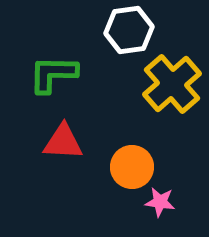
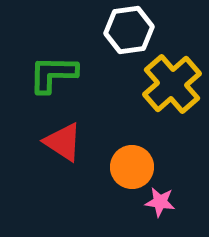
red triangle: rotated 30 degrees clockwise
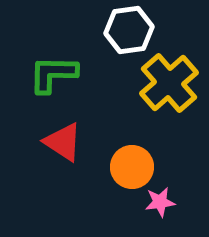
yellow cross: moved 3 px left, 1 px up
pink star: rotated 16 degrees counterclockwise
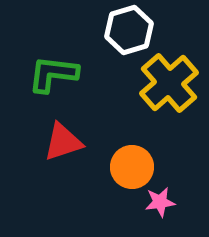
white hexagon: rotated 9 degrees counterclockwise
green L-shape: rotated 6 degrees clockwise
red triangle: rotated 51 degrees counterclockwise
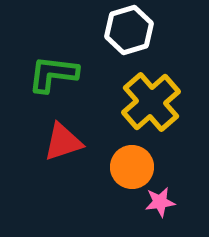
yellow cross: moved 18 px left, 19 px down
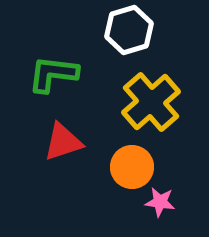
pink star: rotated 16 degrees clockwise
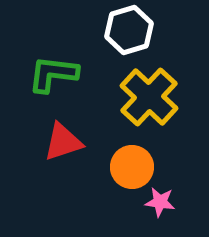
yellow cross: moved 2 px left, 5 px up; rotated 6 degrees counterclockwise
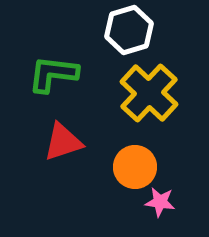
yellow cross: moved 4 px up
orange circle: moved 3 px right
